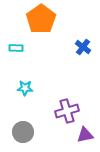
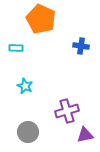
orange pentagon: rotated 12 degrees counterclockwise
blue cross: moved 2 px left, 1 px up; rotated 28 degrees counterclockwise
cyan star: moved 2 px up; rotated 21 degrees clockwise
gray circle: moved 5 px right
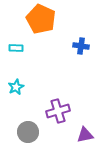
cyan star: moved 9 px left, 1 px down; rotated 21 degrees clockwise
purple cross: moved 9 px left
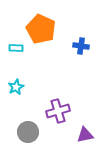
orange pentagon: moved 10 px down
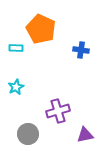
blue cross: moved 4 px down
gray circle: moved 2 px down
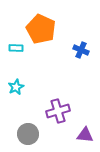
blue cross: rotated 14 degrees clockwise
purple triangle: rotated 18 degrees clockwise
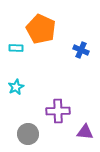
purple cross: rotated 15 degrees clockwise
purple triangle: moved 3 px up
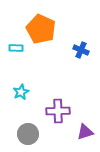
cyan star: moved 5 px right, 5 px down
purple triangle: rotated 24 degrees counterclockwise
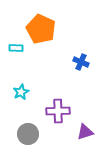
blue cross: moved 12 px down
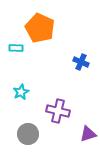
orange pentagon: moved 1 px left, 1 px up
purple cross: rotated 15 degrees clockwise
purple triangle: moved 3 px right, 2 px down
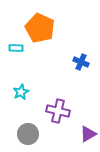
purple triangle: rotated 12 degrees counterclockwise
